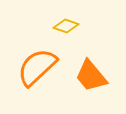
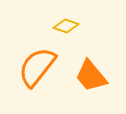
orange semicircle: rotated 9 degrees counterclockwise
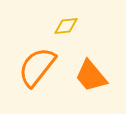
yellow diamond: rotated 25 degrees counterclockwise
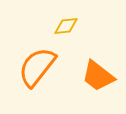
orange trapezoid: moved 7 px right; rotated 12 degrees counterclockwise
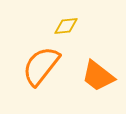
orange semicircle: moved 4 px right, 1 px up
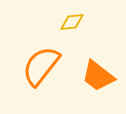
yellow diamond: moved 6 px right, 4 px up
